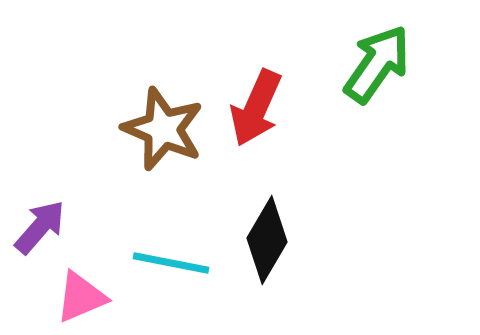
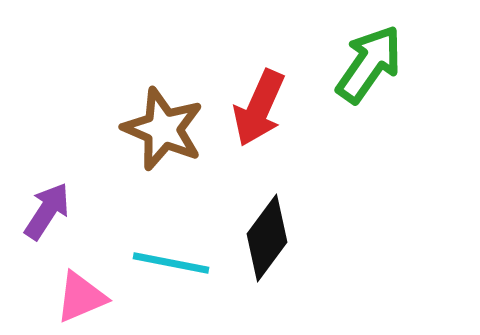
green arrow: moved 8 px left
red arrow: moved 3 px right
purple arrow: moved 7 px right, 16 px up; rotated 8 degrees counterclockwise
black diamond: moved 2 px up; rotated 6 degrees clockwise
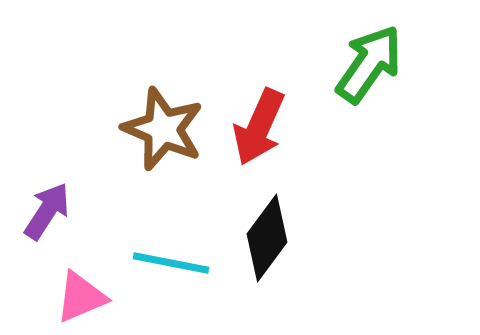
red arrow: moved 19 px down
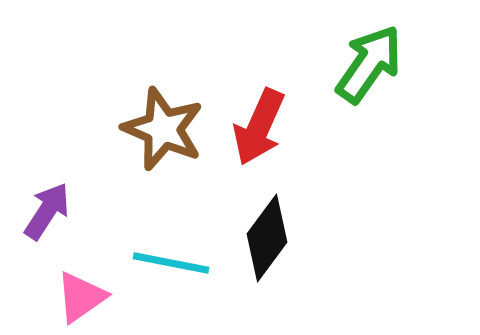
pink triangle: rotated 12 degrees counterclockwise
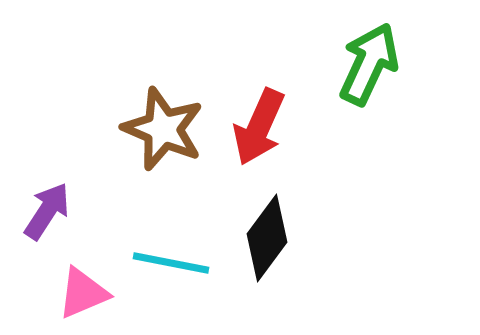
green arrow: rotated 10 degrees counterclockwise
pink triangle: moved 2 px right, 4 px up; rotated 12 degrees clockwise
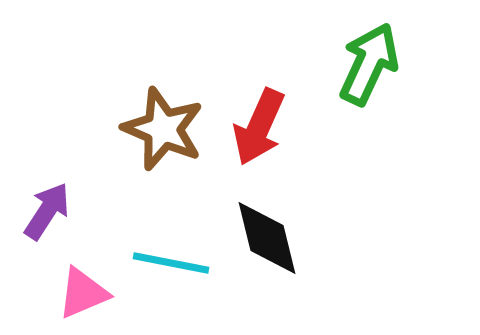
black diamond: rotated 50 degrees counterclockwise
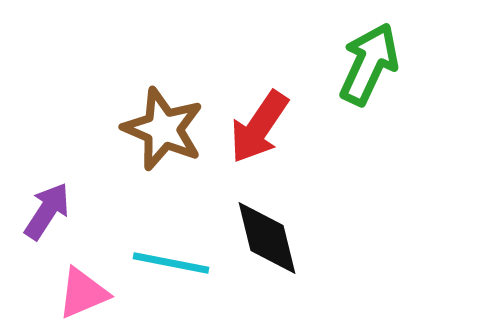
red arrow: rotated 10 degrees clockwise
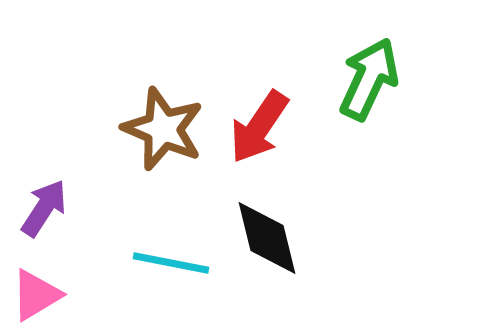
green arrow: moved 15 px down
purple arrow: moved 3 px left, 3 px up
pink triangle: moved 47 px left, 2 px down; rotated 8 degrees counterclockwise
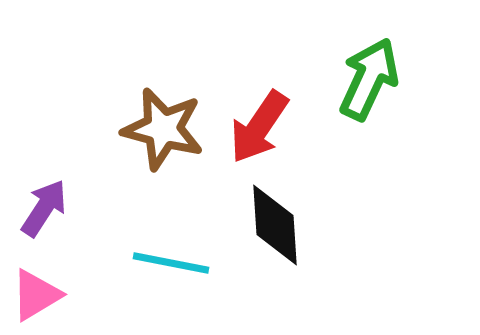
brown star: rotated 8 degrees counterclockwise
black diamond: moved 8 px right, 13 px up; rotated 10 degrees clockwise
